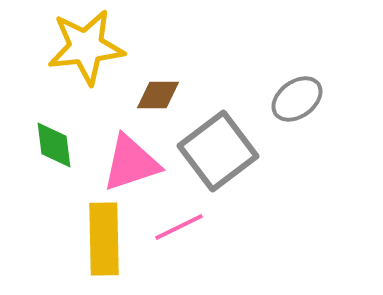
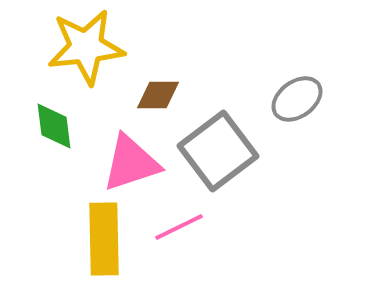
green diamond: moved 19 px up
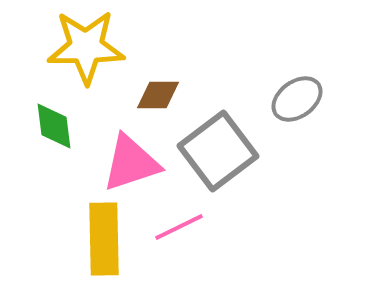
yellow star: rotated 6 degrees clockwise
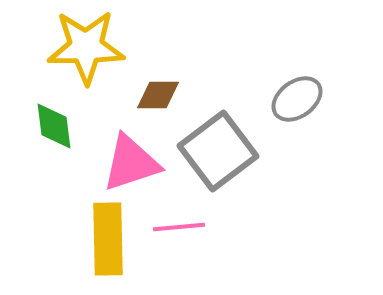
pink line: rotated 21 degrees clockwise
yellow rectangle: moved 4 px right
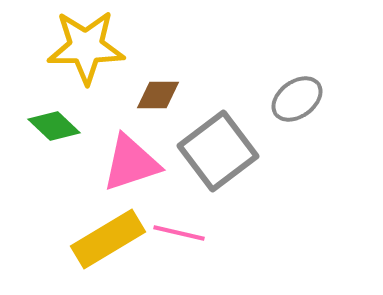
green diamond: rotated 39 degrees counterclockwise
pink line: moved 6 px down; rotated 18 degrees clockwise
yellow rectangle: rotated 60 degrees clockwise
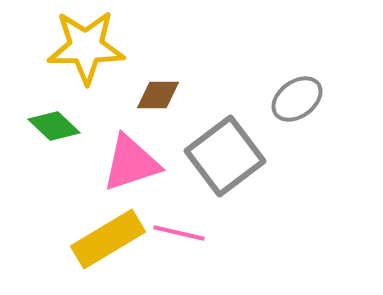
gray square: moved 7 px right, 5 px down
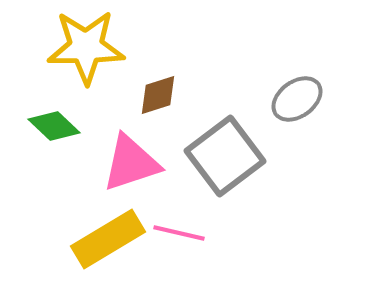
brown diamond: rotated 18 degrees counterclockwise
